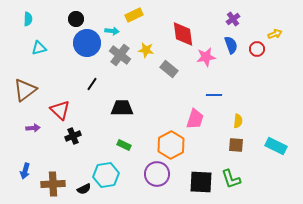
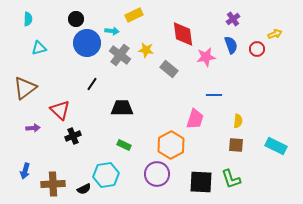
brown triangle: moved 2 px up
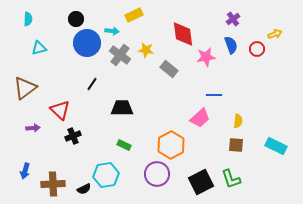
pink trapezoid: moved 5 px right, 1 px up; rotated 30 degrees clockwise
black square: rotated 30 degrees counterclockwise
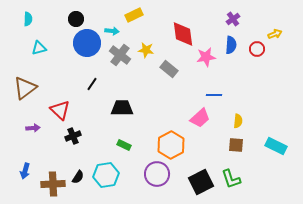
blue semicircle: rotated 24 degrees clockwise
black semicircle: moved 6 px left, 12 px up; rotated 32 degrees counterclockwise
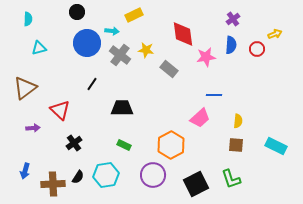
black circle: moved 1 px right, 7 px up
black cross: moved 1 px right, 7 px down; rotated 14 degrees counterclockwise
purple circle: moved 4 px left, 1 px down
black square: moved 5 px left, 2 px down
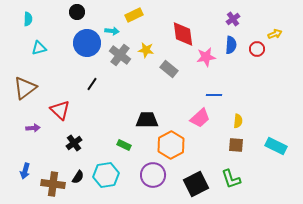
black trapezoid: moved 25 px right, 12 px down
brown cross: rotated 10 degrees clockwise
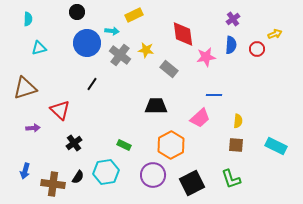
brown triangle: rotated 20 degrees clockwise
black trapezoid: moved 9 px right, 14 px up
cyan hexagon: moved 3 px up
black square: moved 4 px left, 1 px up
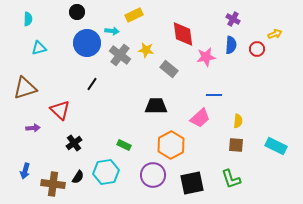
purple cross: rotated 24 degrees counterclockwise
black square: rotated 15 degrees clockwise
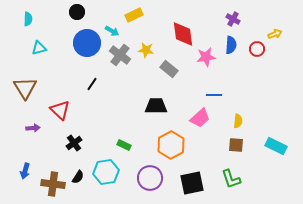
cyan arrow: rotated 24 degrees clockwise
brown triangle: rotated 45 degrees counterclockwise
purple circle: moved 3 px left, 3 px down
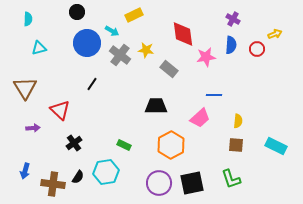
purple circle: moved 9 px right, 5 px down
